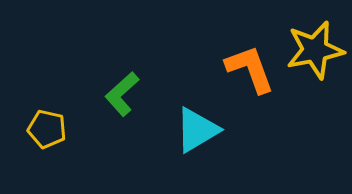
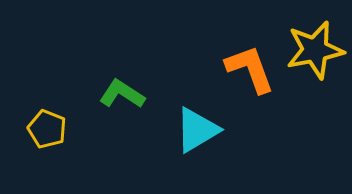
green L-shape: rotated 75 degrees clockwise
yellow pentagon: rotated 9 degrees clockwise
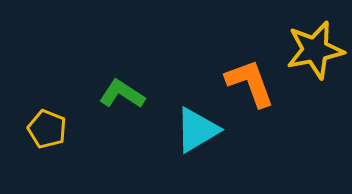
orange L-shape: moved 14 px down
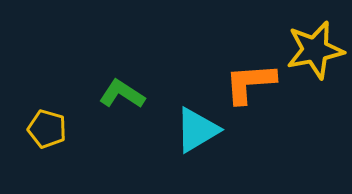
orange L-shape: rotated 74 degrees counterclockwise
yellow pentagon: rotated 6 degrees counterclockwise
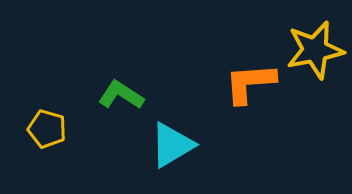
green L-shape: moved 1 px left, 1 px down
cyan triangle: moved 25 px left, 15 px down
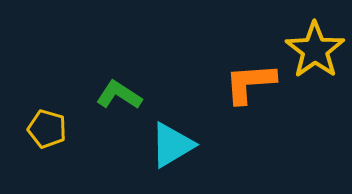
yellow star: rotated 24 degrees counterclockwise
green L-shape: moved 2 px left
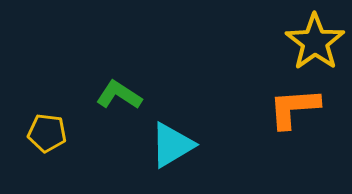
yellow star: moved 8 px up
orange L-shape: moved 44 px right, 25 px down
yellow pentagon: moved 4 px down; rotated 9 degrees counterclockwise
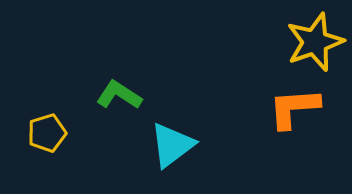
yellow star: rotated 16 degrees clockwise
yellow pentagon: rotated 24 degrees counterclockwise
cyan triangle: rotated 6 degrees counterclockwise
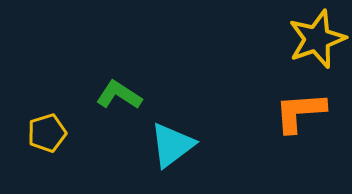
yellow star: moved 2 px right, 3 px up
orange L-shape: moved 6 px right, 4 px down
